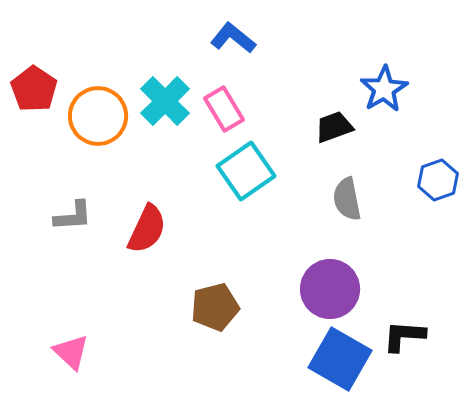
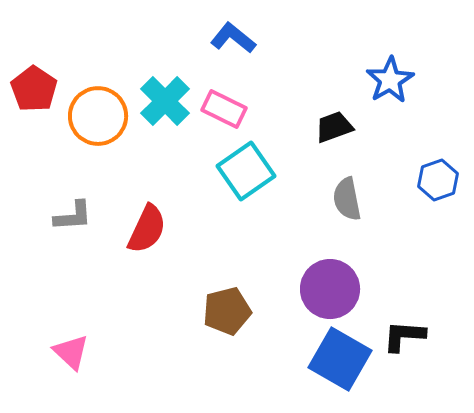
blue star: moved 6 px right, 9 px up
pink rectangle: rotated 33 degrees counterclockwise
brown pentagon: moved 12 px right, 4 px down
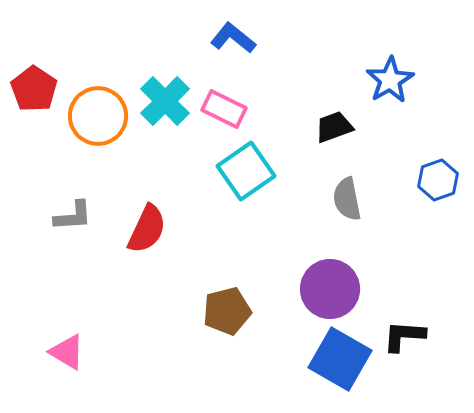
pink triangle: moved 4 px left; rotated 12 degrees counterclockwise
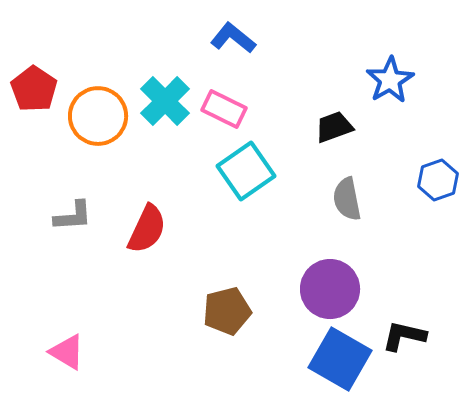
black L-shape: rotated 9 degrees clockwise
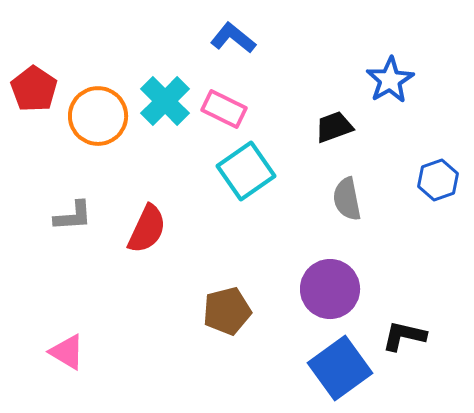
blue square: moved 9 px down; rotated 24 degrees clockwise
